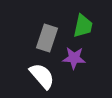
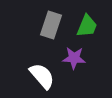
green trapezoid: moved 4 px right; rotated 10 degrees clockwise
gray rectangle: moved 4 px right, 13 px up
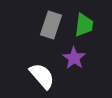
green trapezoid: moved 3 px left, 1 px up; rotated 15 degrees counterclockwise
purple star: rotated 30 degrees clockwise
